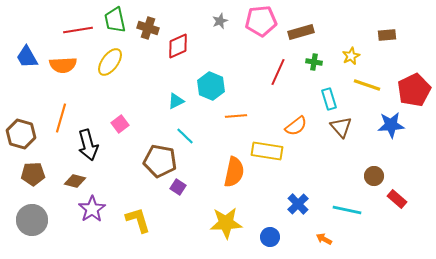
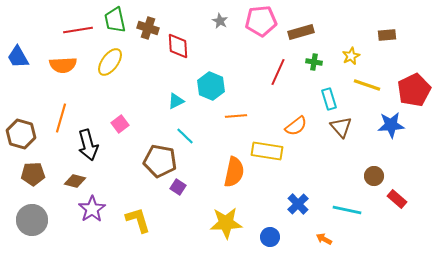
gray star at (220, 21): rotated 21 degrees counterclockwise
red diamond at (178, 46): rotated 68 degrees counterclockwise
blue trapezoid at (27, 57): moved 9 px left
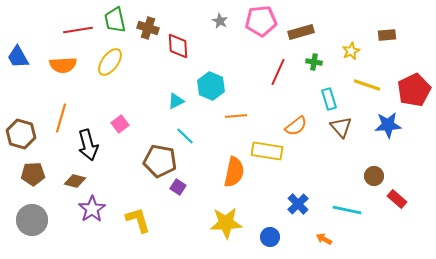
yellow star at (351, 56): moved 5 px up
blue star at (391, 125): moved 3 px left
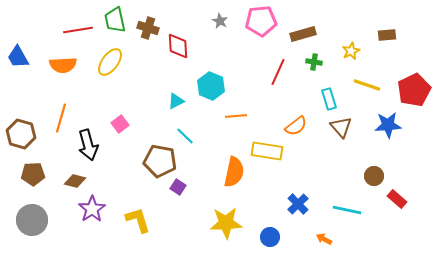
brown rectangle at (301, 32): moved 2 px right, 2 px down
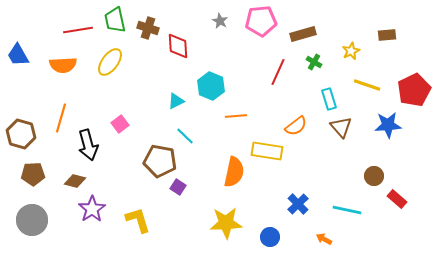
blue trapezoid at (18, 57): moved 2 px up
green cross at (314, 62): rotated 21 degrees clockwise
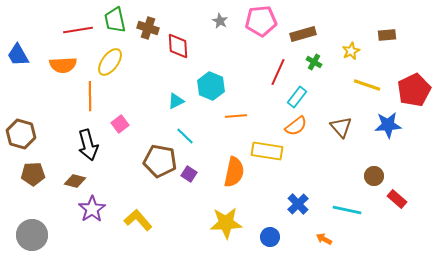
cyan rectangle at (329, 99): moved 32 px left, 2 px up; rotated 55 degrees clockwise
orange line at (61, 118): moved 29 px right, 22 px up; rotated 16 degrees counterclockwise
purple square at (178, 187): moved 11 px right, 13 px up
gray circle at (32, 220): moved 15 px down
yellow L-shape at (138, 220): rotated 24 degrees counterclockwise
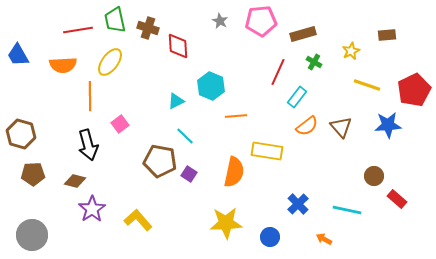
orange semicircle at (296, 126): moved 11 px right
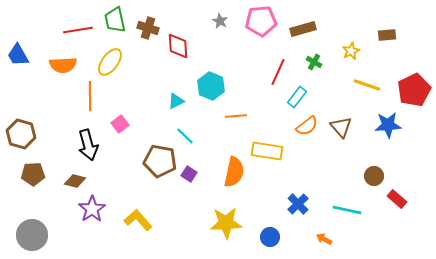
brown rectangle at (303, 34): moved 5 px up
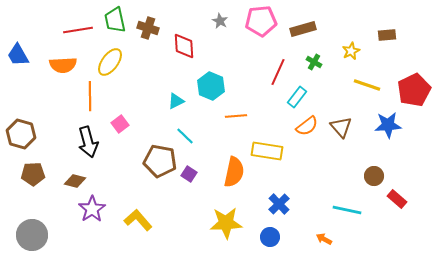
red diamond at (178, 46): moved 6 px right
black arrow at (88, 145): moved 3 px up
blue cross at (298, 204): moved 19 px left
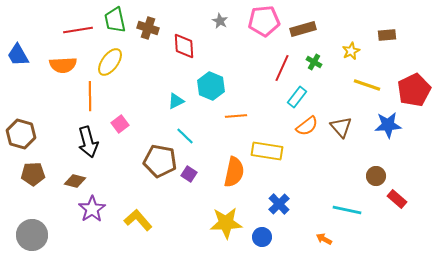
pink pentagon at (261, 21): moved 3 px right
red line at (278, 72): moved 4 px right, 4 px up
brown circle at (374, 176): moved 2 px right
blue circle at (270, 237): moved 8 px left
